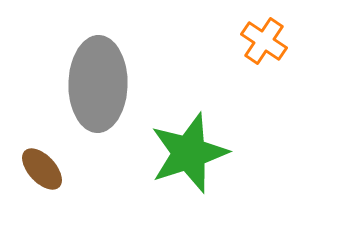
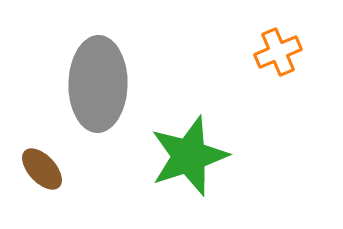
orange cross: moved 14 px right, 11 px down; rotated 33 degrees clockwise
green star: moved 3 px down
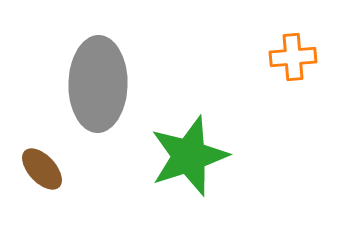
orange cross: moved 15 px right, 5 px down; rotated 18 degrees clockwise
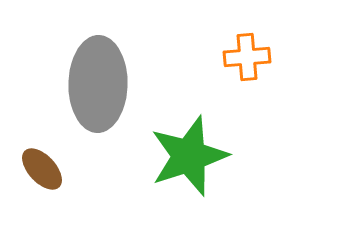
orange cross: moved 46 px left
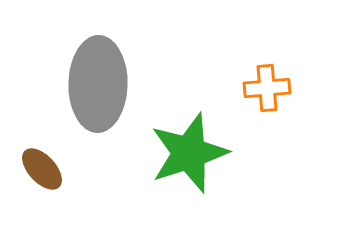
orange cross: moved 20 px right, 31 px down
green star: moved 3 px up
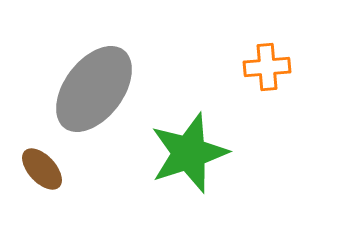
gray ellipse: moved 4 px left, 5 px down; rotated 36 degrees clockwise
orange cross: moved 21 px up
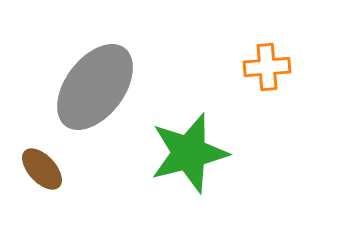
gray ellipse: moved 1 px right, 2 px up
green star: rotated 4 degrees clockwise
